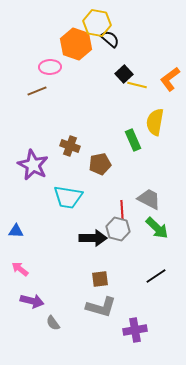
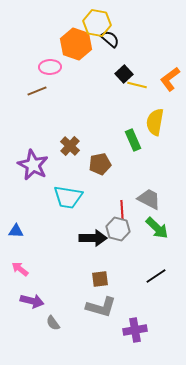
brown cross: rotated 24 degrees clockwise
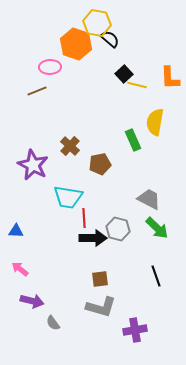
orange L-shape: moved 1 px up; rotated 55 degrees counterclockwise
red line: moved 38 px left, 8 px down
black line: rotated 75 degrees counterclockwise
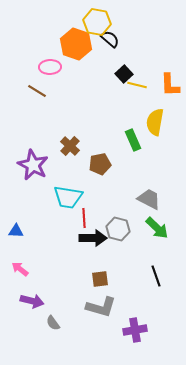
yellow hexagon: moved 1 px up
orange L-shape: moved 7 px down
brown line: rotated 54 degrees clockwise
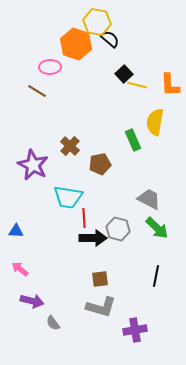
black line: rotated 30 degrees clockwise
